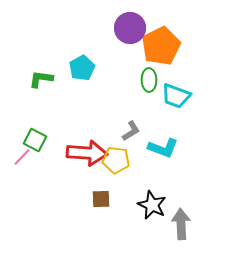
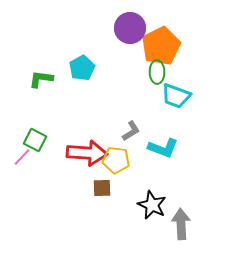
green ellipse: moved 8 px right, 8 px up
brown square: moved 1 px right, 11 px up
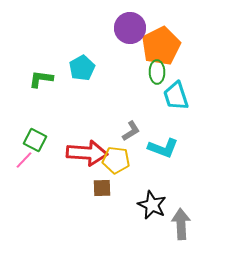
cyan trapezoid: rotated 52 degrees clockwise
pink line: moved 2 px right, 3 px down
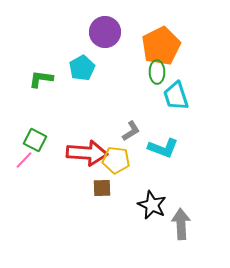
purple circle: moved 25 px left, 4 px down
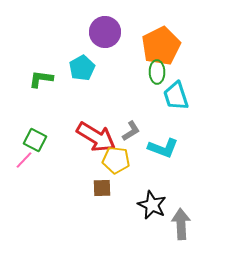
red arrow: moved 9 px right, 16 px up; rotated 27 degrees clockwise
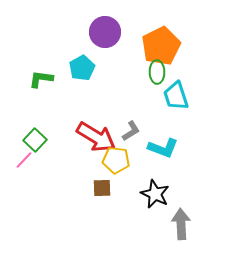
green square: rotated 15 degrees clockwise
black star: moved 3 px right, 11 px up
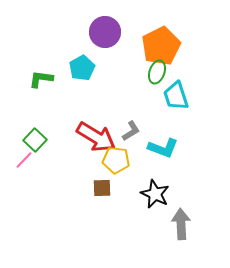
green ellipse: rotated 20 degrees clockwise
